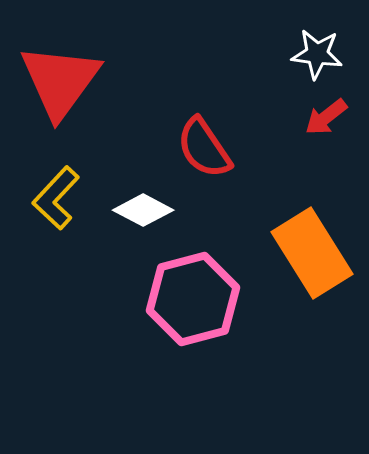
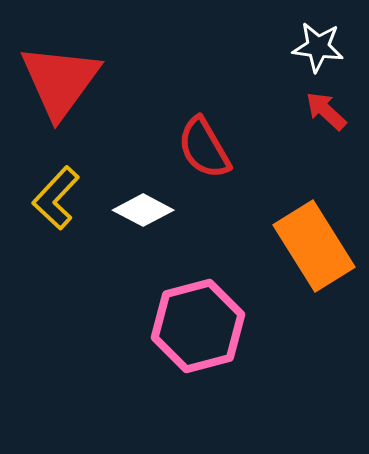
white star: moved 1 px right, 7 px up
red arrow: moved 6 px up; rotated 81 degrees clockwise
red semicircle: rotated 4 degrees clockwise
orange rectangle: moved 2 px right, 7 px up
pink hexagon: moved 5 px right, 27 px down
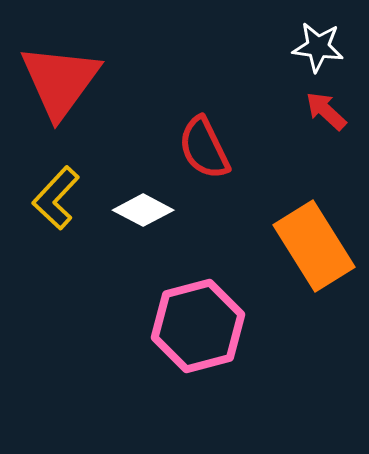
red semicircle: rotated 4 degrees clockwise
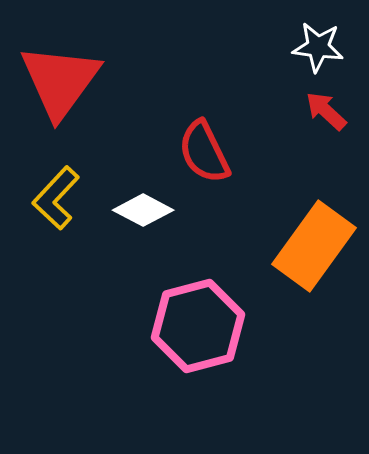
red semicircle: moved 4 px down
orange rectangle: rotated 68 degrees clockwise
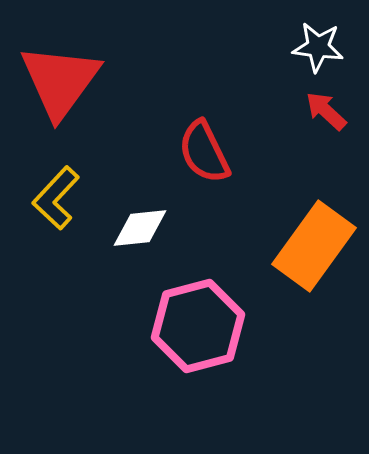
white diamond: moved 3 px left, 18 px down; rotated 34 degrees counterclockwise
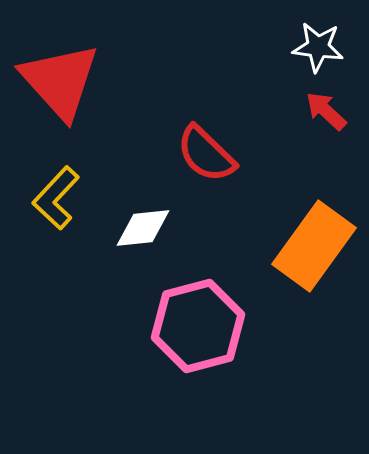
red triangle: rotated 18 degrees counterclockwise
red semicircle: moved 2 px right, 2 px down; rotated 20 degrees counterclockwise
white diamond: moved 3 px right
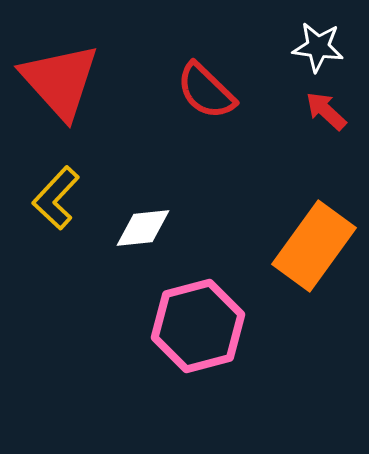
red semicircle: moved 63 px up
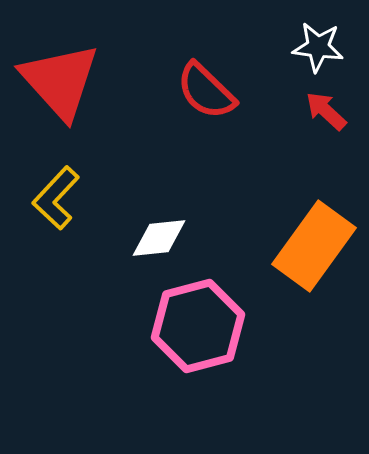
white diamond: moved 16 px right, 10 px down
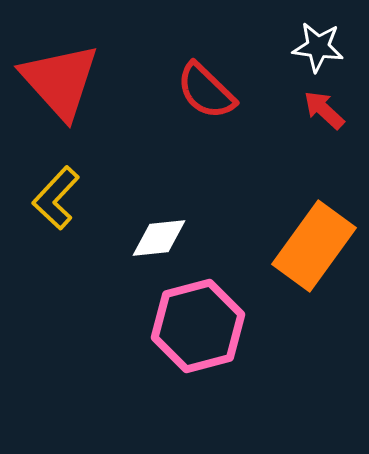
red arrow: moved 2 px left, 1 px up
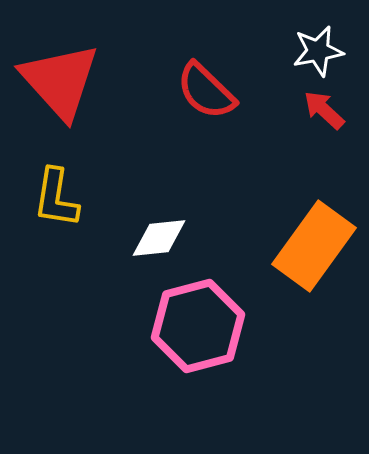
white star: moved 4 px down; rotated 18 degrees counterclockwise
yellow L-shape: rotated 34 degrees counterclockwise
